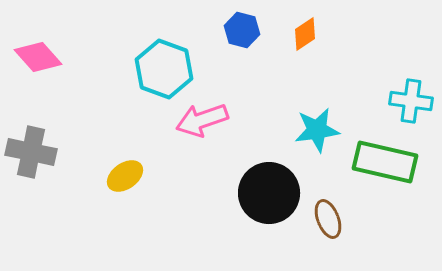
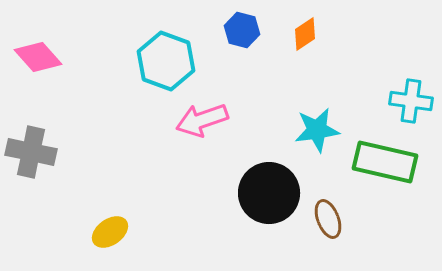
cyan hexagon: moved 2 px right, 8 px up
yellow ellipse: moved 15 px left, 56 px down
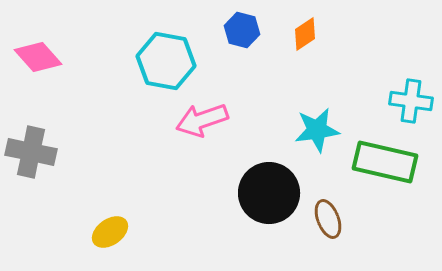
cyan hexagon: rotated 10 degrees counterclockwise
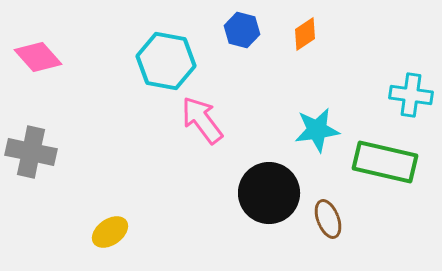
cyan cross: moved 6 px up
pink arrow: rotated 72 degrees clockwise
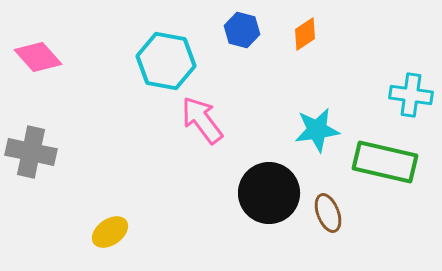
brown ellipse: moved 6 px up
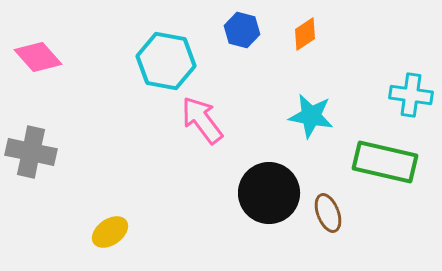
cyan star: moved 6 px left, 14 px up; rotated 18 degrees clockwise
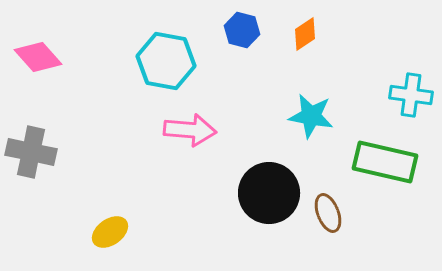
pink arrow: moved 12 px left, 10 px down; rotated 132 degrees clockwise
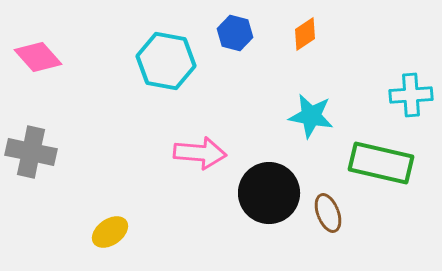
blue hexagon: moved 7 px left, 3 px down
cyan cross: rotated 12 degrees counterclockwise
pink arrow: moved 10 px right, 23 px down
green rectangle: moved 4 px left, 1 px down
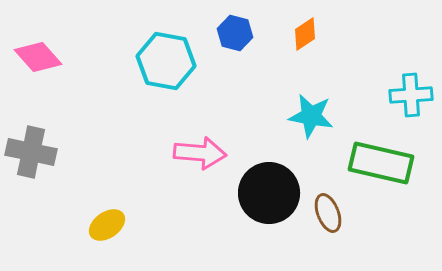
yellow ellipse: moved 3 px left, 7 px up
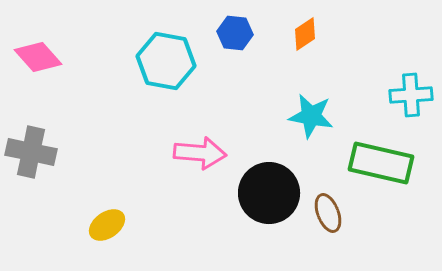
blue hexagon: rotated 8 degrees counterclockwise
